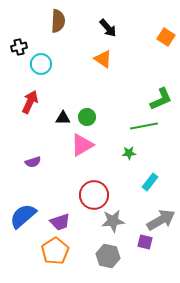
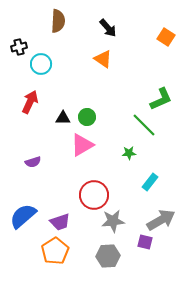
green line: moved 1 px up; rotated 56 degrees clockwise
gray hexagon: rotated 15 degrees counterclockwise
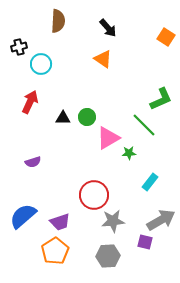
pink triangle: moved 26 px right, 7 px up
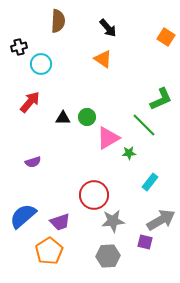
red arrow: rotated 15 degrees clockwise
orange pentagon: moved 6 px left
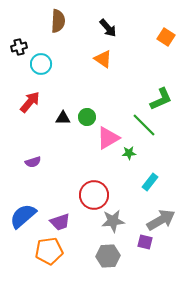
orange pentagon: rotated 24 degrees clockwise
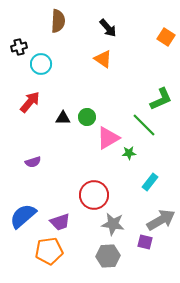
gray star: moved 3 px down; rotated 15 degrees clockwise
